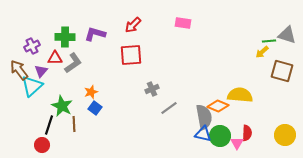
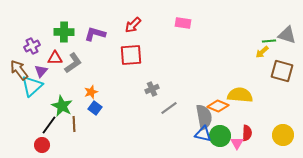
green cross: moved 1 px left, 5 px up
black line: rotated 18 degrees clockwise
yellow circle: moved 2 px left
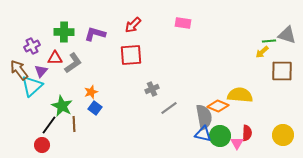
brown square: rotated 15 degrees counterclockwise
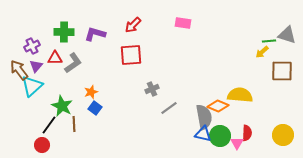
purple triangle: moved 5 px left, 5 px up
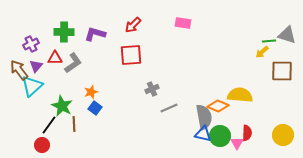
purple cross: moved 1 px left, 2 px up
gray line: rotated 12 degrees clockwise
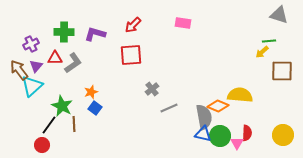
gray triangle: moved 8 px left, 20 px up
gray cross: rotated 16 degrees counterclockwise
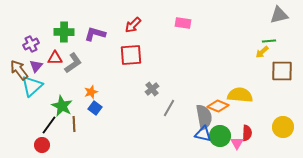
gray triangle: rotated 30 degrees counterclockwise
gray line: rotated 36 degrees counterclockwise
yellow circle: moved 8 px up
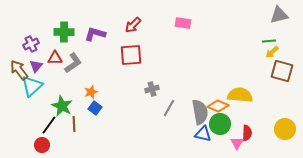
yellow arrow: moved 10 px right
brown square: rotated 15 degrees clockwise
gray cross: rotated 24 degrees clockwise
gray semicircle: moved 4 px left, 5 px up
yellow circle: moved 2 px right, 2 px down
green circle: moved 12 px up
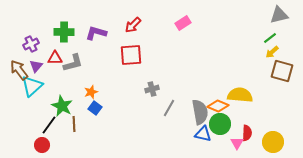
pink rectangle: rotated 42 degrees counterclockwise
purple L-shape: moved 1 px right, 1 px up
green line: moved 1 px right, 3 px up; rotated 32 degrees counterclockwise
gray L-shape: rotated 20 degrees clockwise
yellow circle: moved 12 px left, 13 px down
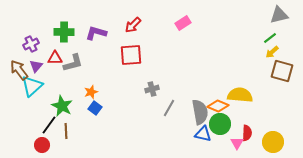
brown line: moved 8 px left, 7 px down
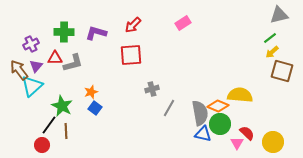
gray semicircle: moved 1 px down
red semicircle: rotated 49 degrees counterclockwise
